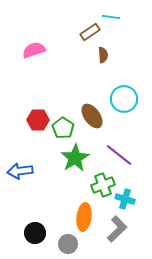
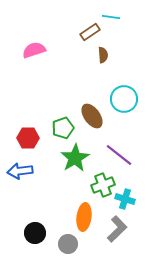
red hexagon: moved 10 px left, 18 px down
green pentagon: rotated 20 degrees clockwise
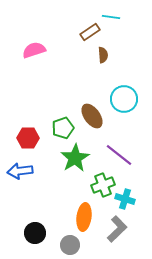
gray circle: moved 2 px right, 1 px down
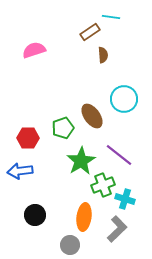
green star: moved 6 px right, 3 px down
black circle: moved 18 px up
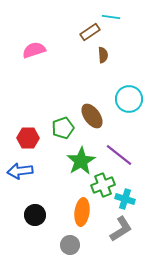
cyan circle: moved 5 px right
orange ellipse: moved 2 px left, 5 px up
gray L-shape: moved 4 px right; rotated 12 degrees clockwise
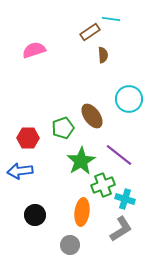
cyan line: moved 2 px down
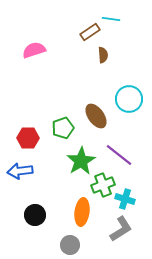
brown ellipse: moved 4 px right
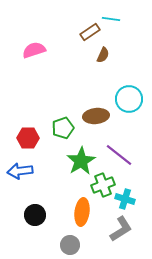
brown semicircle: rotated 28 degrees clockwise
brown ellipse: rotated 60 degrees counterclockwise
